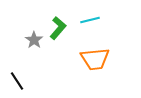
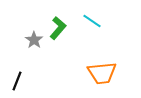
cyan line: moved 2 px right, 1 px down; rotated 48 degrees clockwise
orange trapezoid: moved 7 px right, 14 px down
black line: rotated 54 degrees clockwise
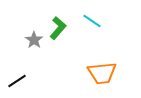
black line: rotated 36 degrees clockwise
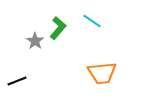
gray star: moved 1 px right, 1 px down
black line: rotated 12 degrees clockwise
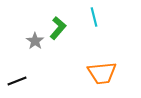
cyan line: moved 2 px right, 4 px up; rotated 42 degrees clockwise
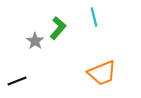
orange trapezoid: rotated 16 degrees counterclockwise
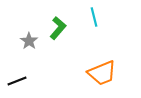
gray star: moved 6 px left
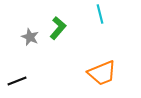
cyan line: moved 6 px right, 3 px up
gray star: moved 1 px right, 4 px up; rotated 12 degrees counterclockwise
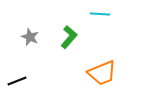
cyan line: rotated 72 degrees counterclockwise
green L-shape: moved 11 px right, 9 px down
